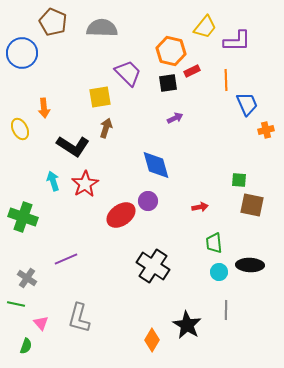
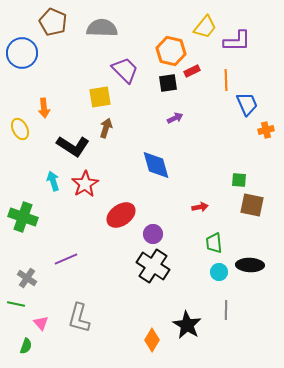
purple trapezoid: moved 3 px left, 3 px up
purple circle: moved 5 px right, 33 px down
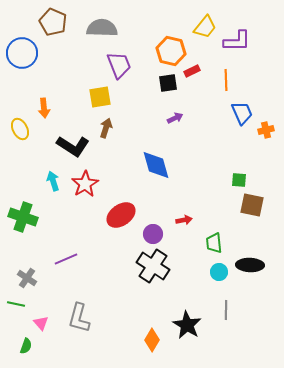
purple trapezoid: moved 6 px left, 5 px up; rotated 24 degrees clockwise
blue trapezoid: moved 5 px left, 9 px down
red arrow: moved 16 px left, 13 px down
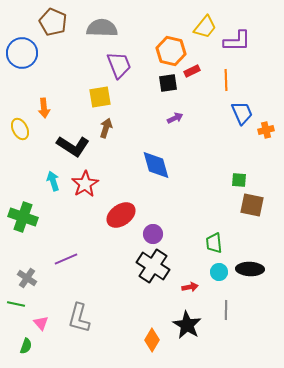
red arrow: moved 6 px right, 67 px down
black ellipse: moved 4 px down
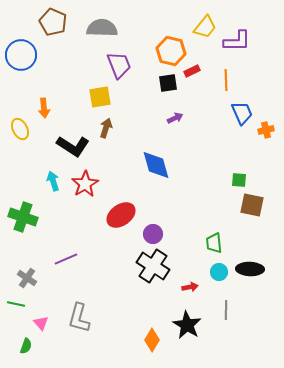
blue circle: moved 1 px left, 2 px down
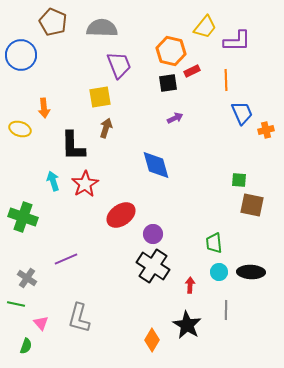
yellow ellipse: rotated 45 degrees counterclockwise
black L-shape: rotated 56 degrees clockwise
black ellipse: moved 1 px right, 3 px down
red arrow: moved 2 px up; rotated 77 degrees counterclockwise
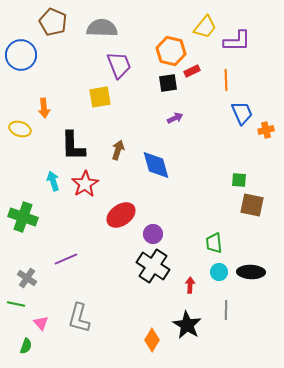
brown arrow: moved 12 px right, 22 px down
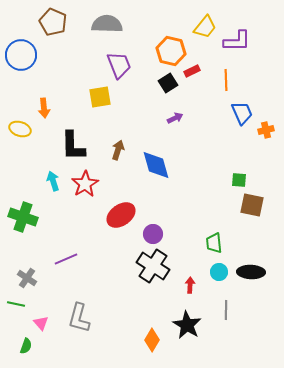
gray semicircle: moved 5 px right, 4 px up
black square: rotated 24 degrees counterclockwise
